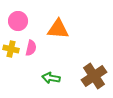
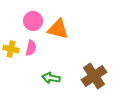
pink circle: moved 15 px right
orange triangle: rotated 10 degrees clockwise
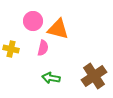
pink semicircle: moved 12 px right
